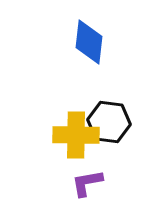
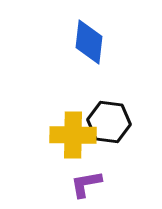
yellow cross: moved 3 px left
purple L-shape: moved 1 px left, 1 px down
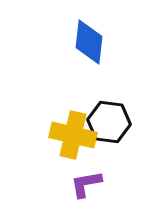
yellow cross: rotated 12 degrees clockwise
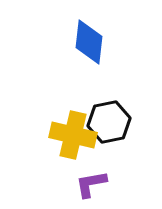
black hexagon: rotated 18 degrees counterclockwise
purple L-shape: moved 5 px right
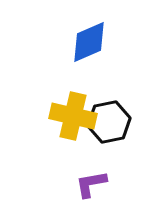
blue diamond: rotated 60 degrees clockwise
yellow cross: moved 19 px up
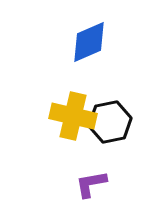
black hexagon: moved 1 px right
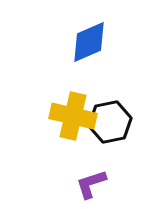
purple L-shape: rotated 8 degrees counterclockwise
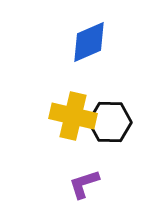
black hexagon: rotated 12 degrees clockwise
purple L-shape: moved 7 px left
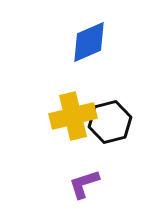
yellow cross: rotated 27 degrees counterclockwise
black hexagon: rotated 15 degrees counterclockwise
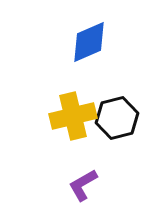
black hexagon: moved 7 px right, 4 px up
purple L-shape: moved 1 px left, 1 px down; rotated 12 degrees counterclockwise
